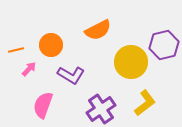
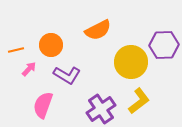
purple hexagon: rotated 12 degrees clockwise
purple L-shape: moved 4 px left
yellow L-shape: moved 6 px left, 2 px up
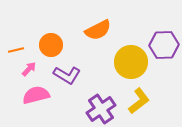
pink semicircle: moved 7 px left, 10 px up; rotated 56 degrees clockwise
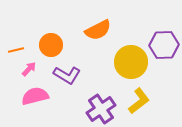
pink semicircle: moved 1 px left, 1 px down
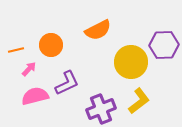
purple L-shape: moved 8 px down; rotated 56 degrees counterclockwise
purple cross: rotated 12 degrees clockwise
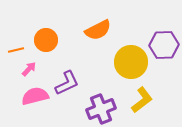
orange circle: moved 5 px left, 5 px up
yellow L-shape: moved 3 px right, 1 px up
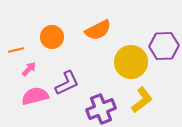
orange circle: moved 6 px right, 3 px up
purple hexagon: moved 1 px down
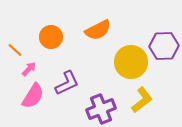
orange circle: moved 1 px left
orange line: moved 1 px left; rotated 56 degrees clockwise
pink semicircle: moved 2 px left; rotated 136 degrees clockwise
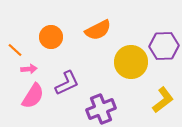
pink arrow: rotated 42 degrees clockwise
yellow L-shape: moved 21 px right
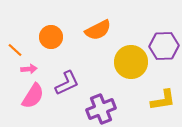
yellow L-shape: rotated 28 degrees clockwise
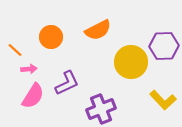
yellow L-shape: rotated 56 degrees clockwise
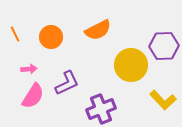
orange line: moved 16 px up; rotated 21 degrees clockwise
yellow circle: moved 3 px down
